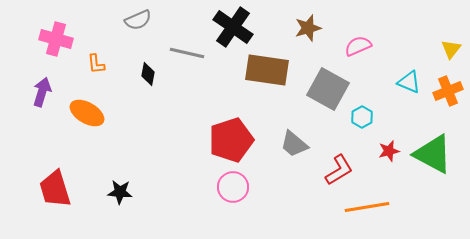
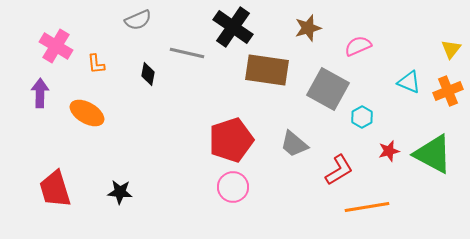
pink cross: moved 7 px down; rotated 16 degrees clockwise
purple arrow: moved 2 px left, 1 px down; rotated 16 degrees counterclockwise
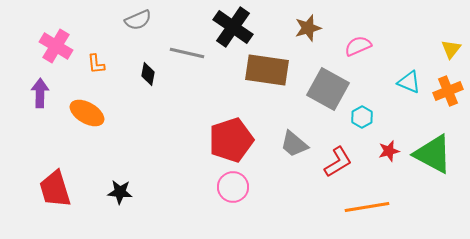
red L-shape: moved 1 px left, 8 px up
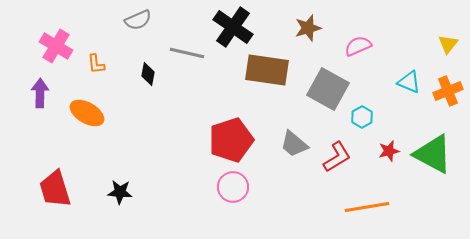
yellow triangle: moved 3 px left, 5 px up
red L-shape: moved 1 px left, 5 px up
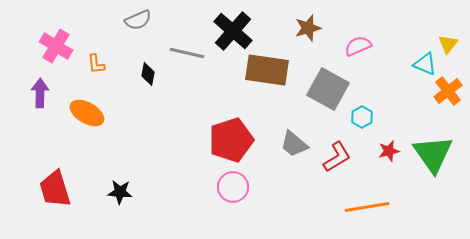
black cross: moved 4 px down; rotated 6 degrees clockwise
cyan triangle: moved 16 px right, 18 px up
orange cross: rotated 16 degrees counterclockwise
green triangle: rotated 27 degrees clockwise
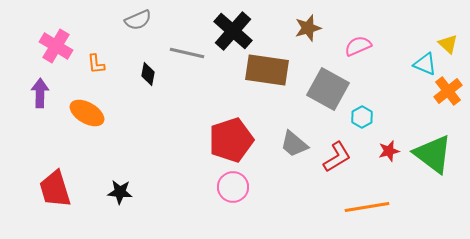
yellow triangle: rotated 25 degrees counterclockwise
green triangle: rotated 18 degrees counterclockwise
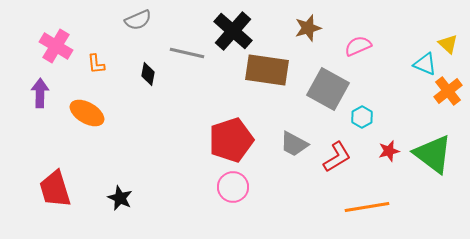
gray trapezoid: rotated 12 degrees counterclockwise
black star: moved 6 px down; rotated 20 degrees clockwise
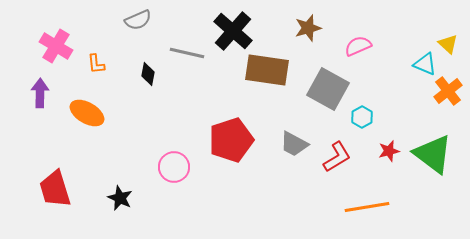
pink circle: moved 59 px left, 20 px up
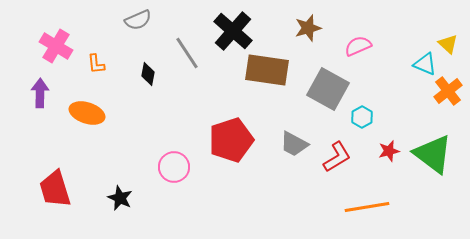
gray line: rotated 44 degrees clockwise
orange ellipse: rotated 12 degrees counterclockwise
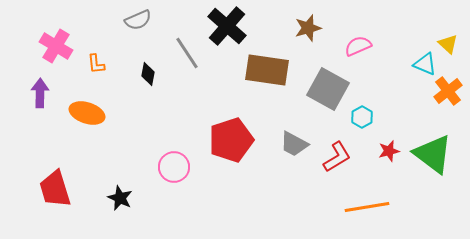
black cross: moved 6 px left, 5 px up
